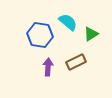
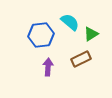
cyan semicircle: moved 2 px right
blue hexagon: moved 1 px right; rotated 15 degrees counterclockwise
brown rectangle: moved 5 px right, 3 px up
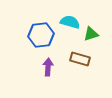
cyan semicircle: rotated 24 degrees counterclockwise
green triangle: rotated 14 degrees clockwise
brown rectangle: moved 1 px left; rotated 42 degrees clockwise
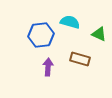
green triangle: moved 8 px right; rotated 42 degrees clockwise
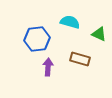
blue hexagon: moved 4 px left, 4 px down
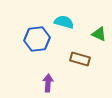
cyan semicircle: moved 6 px left
purple arrow: moved 16 px down
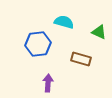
green triangle: moved 2 px up
blue hexagon: moved 1 px right, 5 px down
brown rectangle: moved 1 px right
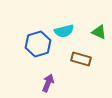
cyan semicircle: moved 9 px down; rotated 150 degrees clockwise
blue hexagon: rotated 10 degrees counterclockwise
purple arrow: rotated 18 degrees clockwise
